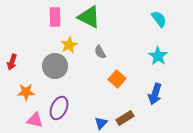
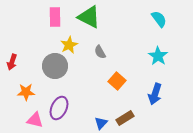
orange square: moved 2 px down
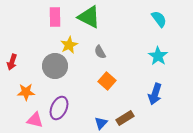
orange square: moved 10 px left
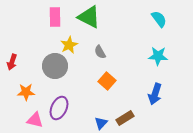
cyan star: rotated 30 degrees counterclockwise
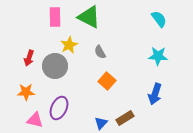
red arrow: moved 17 px right, 4 px up
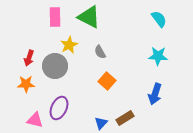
orange star: moved 8 px up
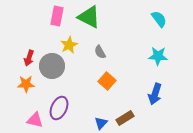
pink rectangle: moved 2 px right, 1 px up; rotated 12 degrees clockwise
gray circle: moved 3 px left
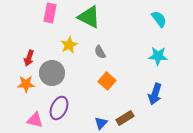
pink rectangle: moved 7 px left, 3 px up
gray circle: moved 7 px down
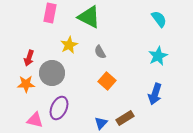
cyan star: rotated 30 degrees counterclockwise
